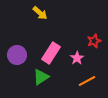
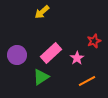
yellow arrow: moved 2 px right, 1 px up; rotated 98 degrees clockwise
pink rectangle: rotated 15 degrees clockwise
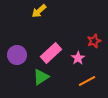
yellow arrow: moved 3 px left, 1 px up
pink star: moved 1 px right
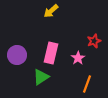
yellow arrow: moved 12 px right
pink rectangle: rotated 35 degrees counterclockwise
orange line: moved 3 px down; rotated 42 degrees counterclockwise
